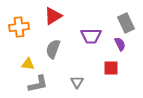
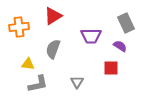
purple semicircle: moved 2 px down; rotated 32 degrees counterclockwise
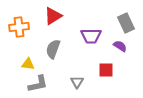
red square: moved 5 px left, 2 px down
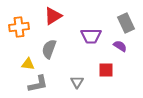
gray semicircle: moved 4 px left
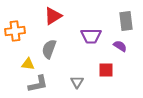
gray rectangle: moved 2 px up; rotated 18 degrees clockwise
orange cross: moved 4 px left, 4 px down
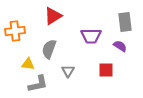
gray rectangle: moved 1 px left, 1 px down
gray triangle: moved 9 px left, 11 px up
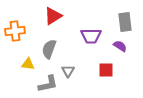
gray L-shape: moved 10 px right
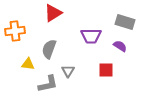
red triangle: moved 3 px up
gray rectangle: rotated 66 degrees counterclockwise
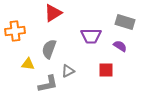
gray triangle: rotated 32 degrees clockwise
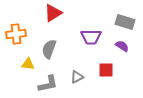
orange cross: moved 1 px right, 3 px down
purple trapezoid: moved 1 px down
purple semicircle: moved 2 px right
gray triangle: moved 9 px right, 6 px down
